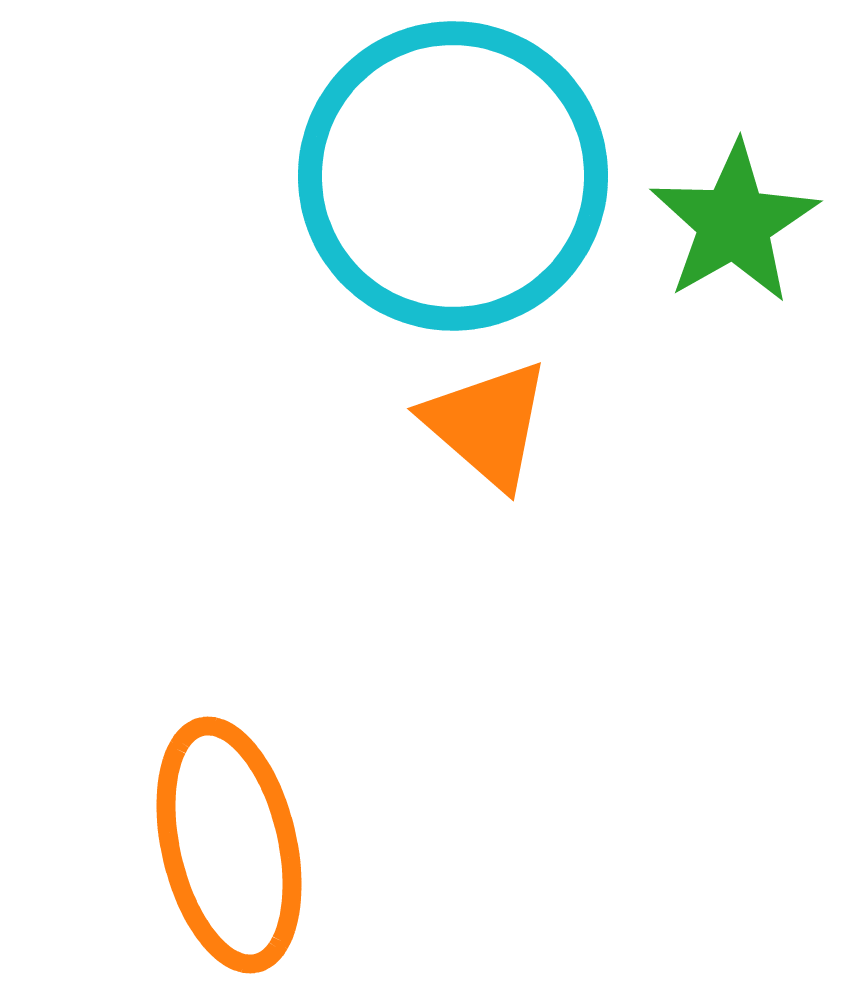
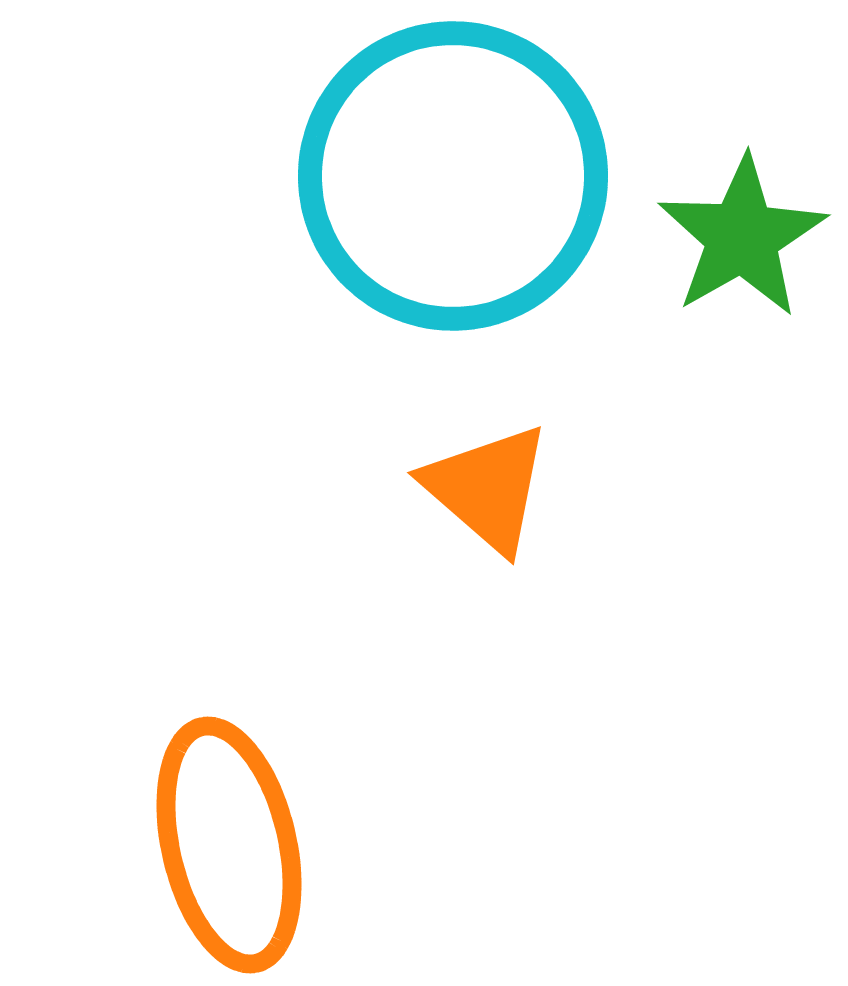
green star: moved 8 px right, 14 px down
orange triangle: moved 64 px down
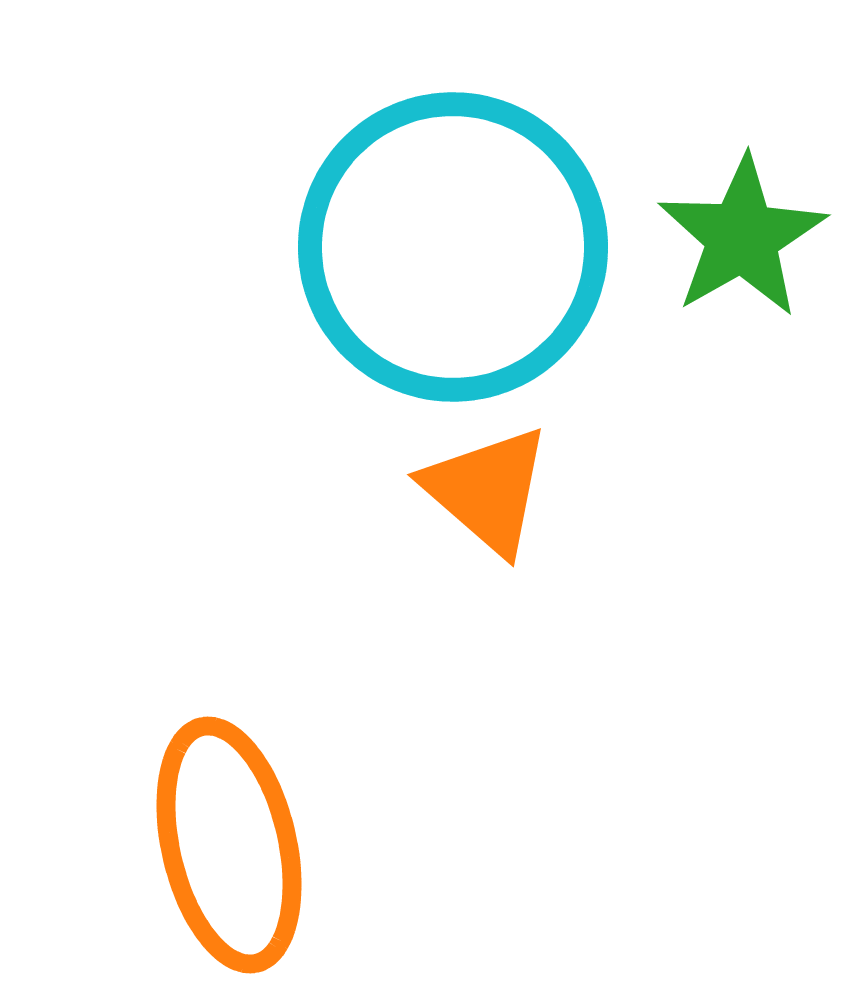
cyan circle: moved 71 px down
orange triangle: moved 2 px down
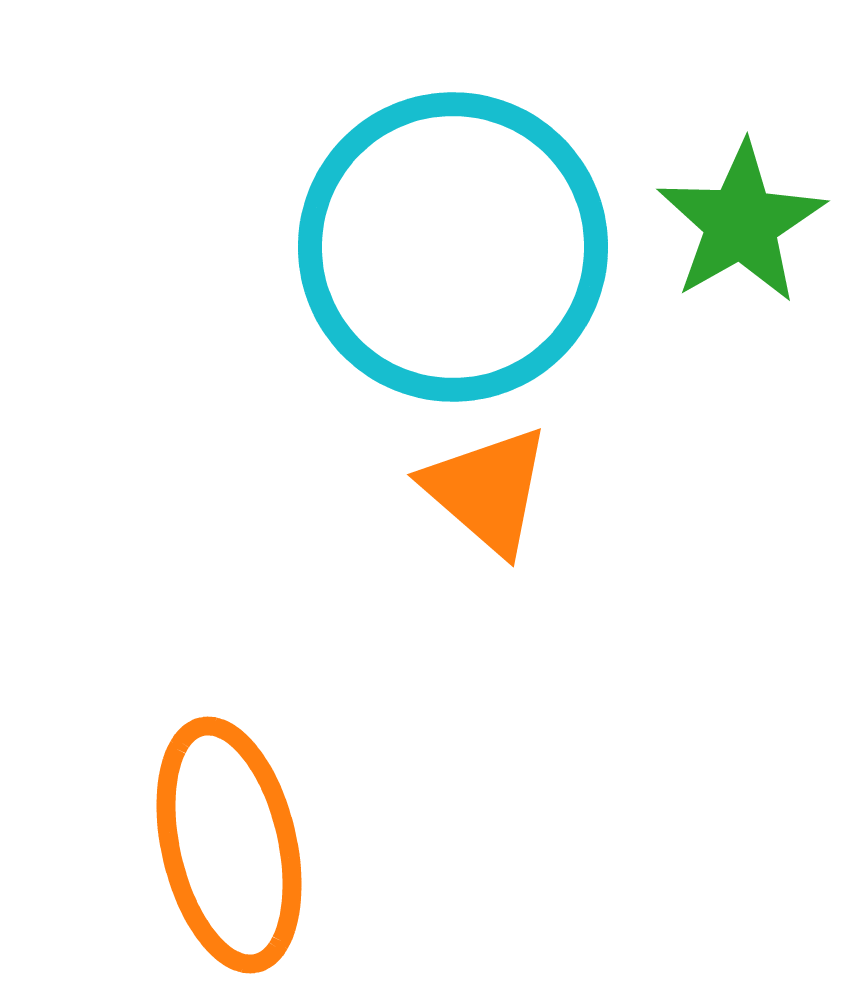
green star: moved 1 px left, 14 px up
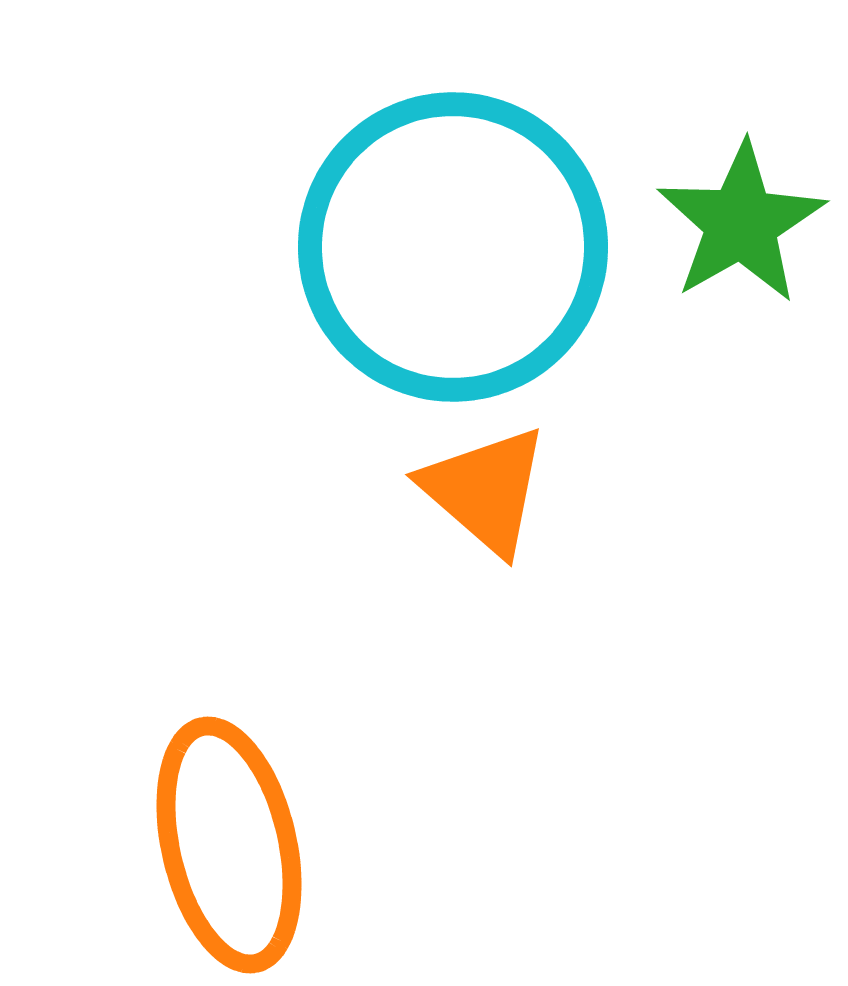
orange triangle: moved 2 px left
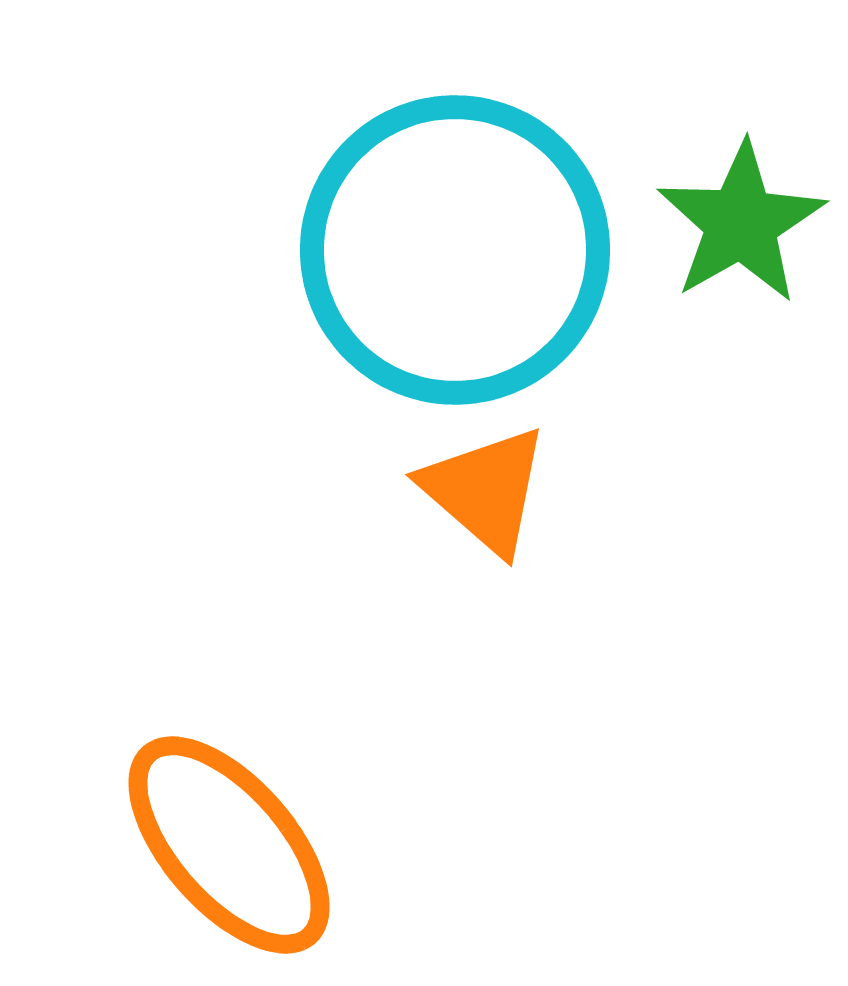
cyan circle: moved 2 px right, 3 px down
orange ellipse: rotated 28 degrees counterclockwise
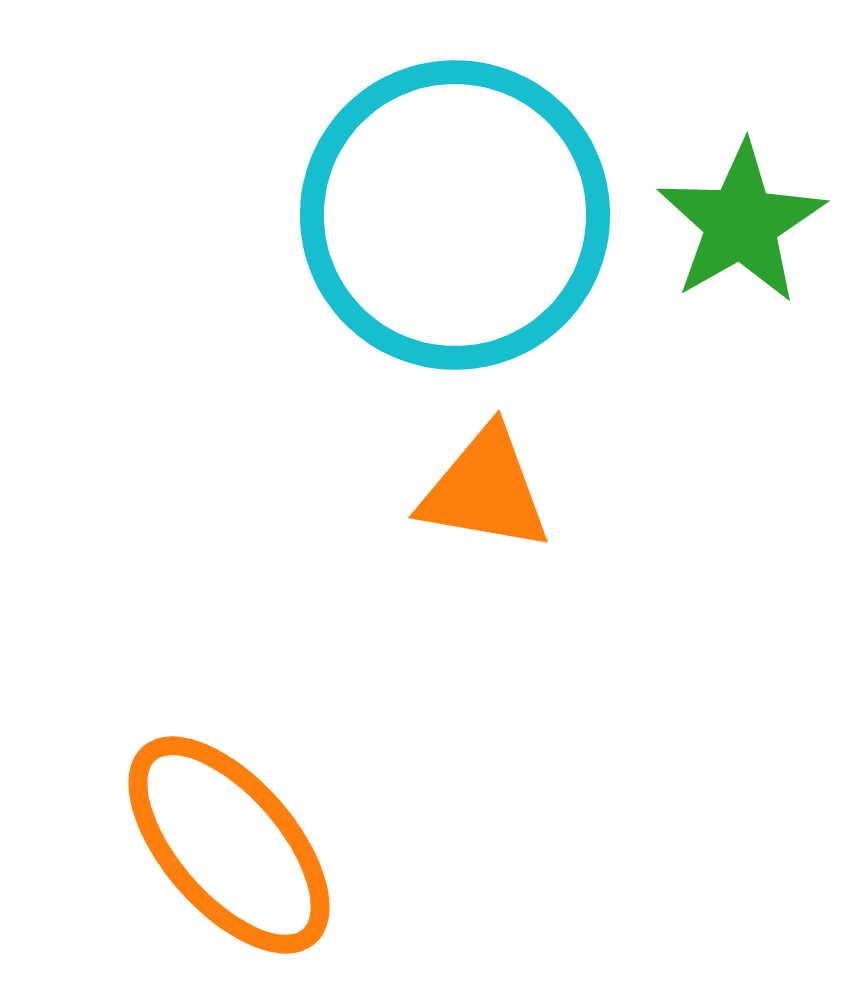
cyan circle: moved 35 px up
orange triangle: rotated 31 degrees counterclockwise
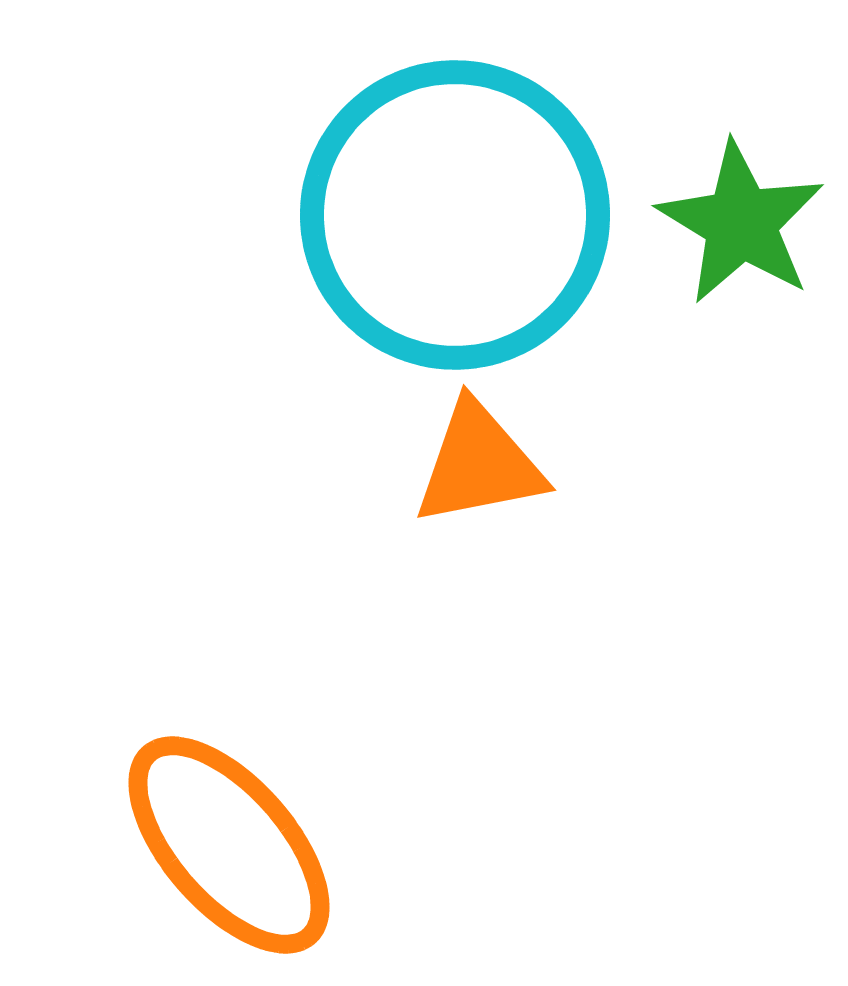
green star: rotated 11 degrees counterclockwise
orange triangle: moved 6 px left, 26 px up; rotated 21 degrees counterclockwise
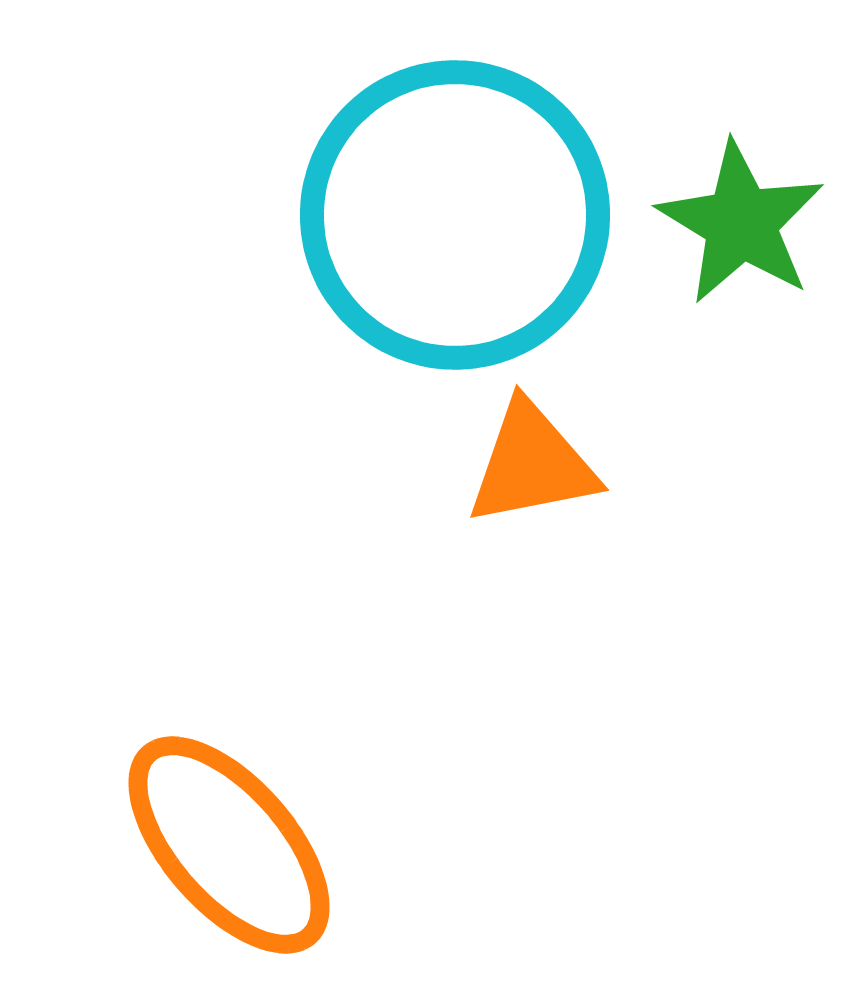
orange triangle: moved 53 px right
